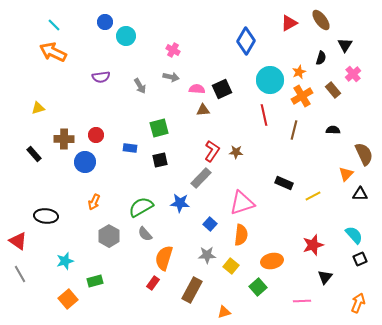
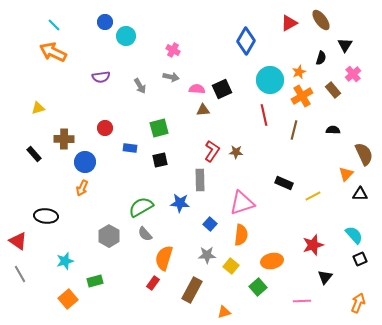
red circle at (96, 135): moved 9 px right, 7 px up
gray rectangle at (201, 178): moved 1 px left, 2 px down; rotated 45 degrees counterclockwise
orange arrow at (94, 202): moved 12 px left, 14 px up
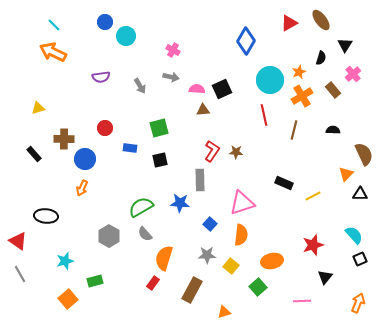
blue circle at (85, 162): moved 3 px up
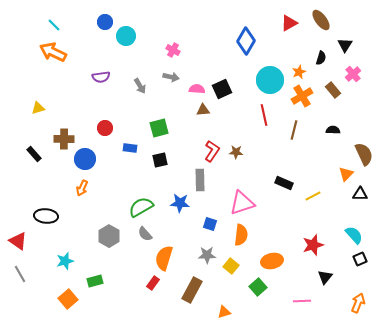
blue square at (210, 224): rotated 24 degrees counterclockwise
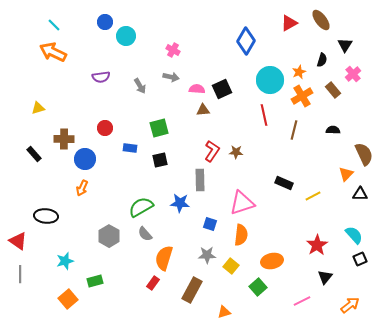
black semicircle at (321, 58): moved 1 px right, 2 px down
red star at (313, 245): moved 4 px right; rotated 15 degrees counterclockwise
gray line at (20, 274): rotated 30 degrees clockwise
pink line at (302, 301): rotated 24 degrees counterclockwise
orange arrow at (358, 303): moved 8 px left, 2 px down; rotated 30 degrees clockwise
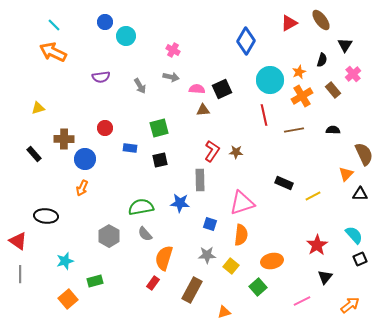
brown line at (294, 130): rotated 66 degrees clockwise
green semicircle at (141, 207): rotated 20 degrees clockwise
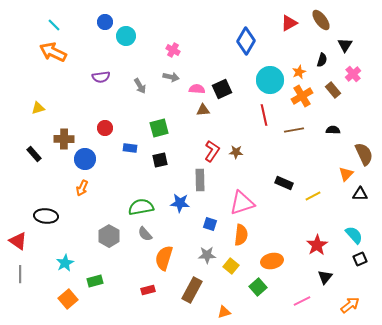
cyan star at (65, 261): moved 2 px down; rotated 12 degrees counterclockwise
red rectangle at (153, 283): moved 5 px left, 7 px down; rotated 40 degrees clockwise
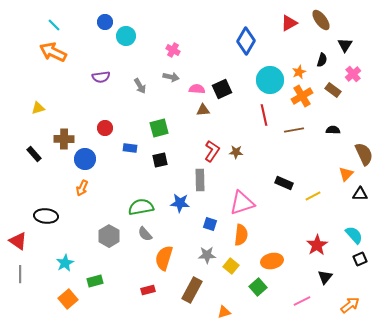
brown rectangle at (333, 90): rotated 14 degrees counterclockwise
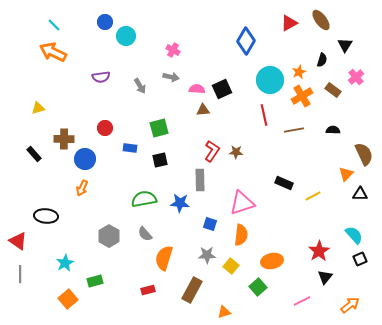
pink cross at (353, 74): moved 3 px right, 3 px down
green semicircle at (141, 207): moved 3 px right, 8 px up
red star at (317, 245): moved 2 px right, 6 px down
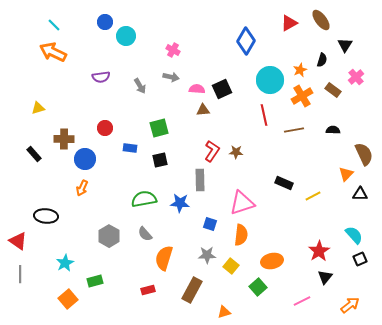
orange star at (299, 72): moved 1 px right, 2 px up
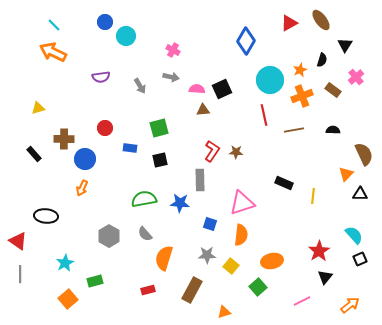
orange cross at (302, 96): rotated 10 degrees clockwise
yellow line at (313, 196): rotated 56 degrees counterclockwise
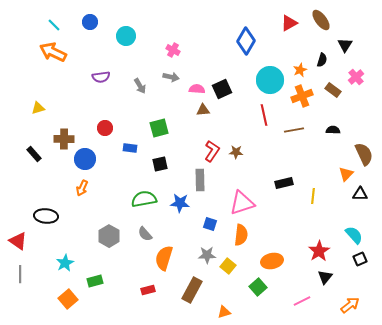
blue circle at (105, 22): moved 15 px left
black square at (160, 160): moved 4 px down
black rectangle at (284, 183): rotated 36 degrees counterclockwise
yellow square at (231, 266): moved 3 px left
